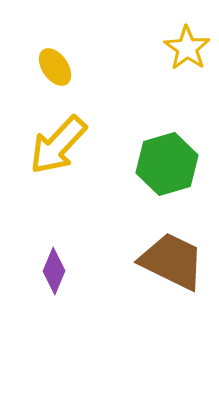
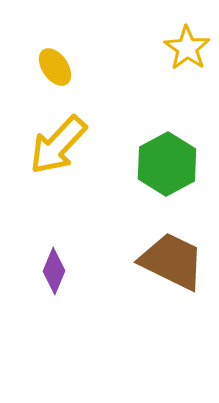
green hexagon: rotated 12 degrees counterclockwise
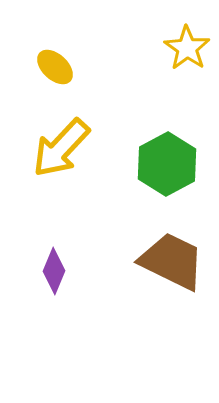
yellow ellipse: rotated 12 degrees counterclockwise
yellow arrow: moved 3 px right, 3 px down
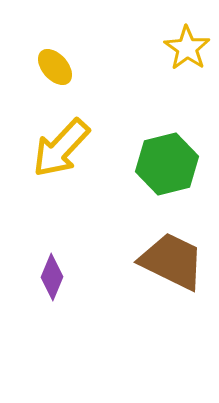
yellow ellipse: rotated 6 degrees clockwise
green hexagon: rotated 14 degrees clockwise
purple diamond: moved 2 px left, 6 px down
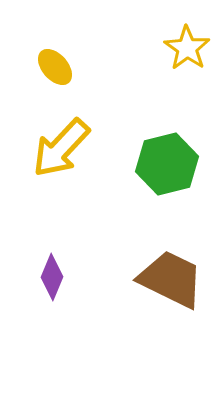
brown trapezoid: moved 1 px left, 18 px down
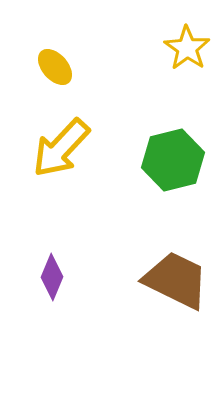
green hexagon: moved 6 px right, 4 px up
brown trapezoid: moved 5 px right, 1 px down
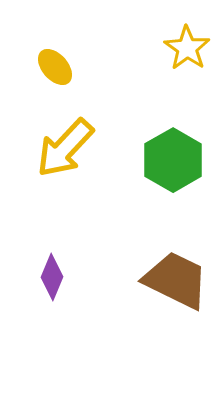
yellow arrow: moved 4 px right
green hexagon: rotated 16 degrees counterclockwise
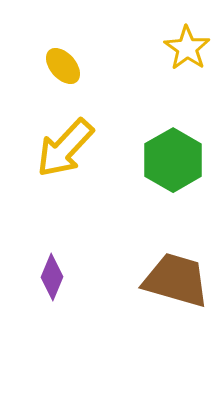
yellow ellipse: moved 8 px right, 1 px up
brown trapezoid: rotated 10 degrees counterclockwise
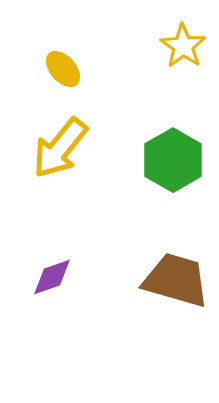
yellow star: moved 4 px left, 2 px up
yellow ellipse: moved 3 px down
yellow arrow: moved 5 px left; rotated 4 degrees counterclockwise
purple diamond: rotated 48 degrees clockwise
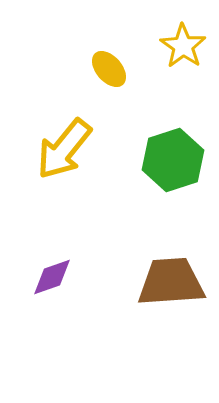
yellow ellipse: moved 46 px right
yellow arrow: moved 4 px right, 1 px down
green hexagon: rotated 12 degrees clockwise
brown trapezoid: moved 5 px left, 2 px down; rotated 20 degrees counterclockwise
